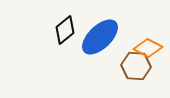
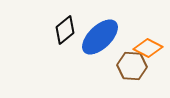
brown hexagon: moved 4 px left
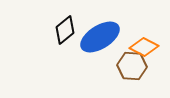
blue ellipse: rotated 12 degrees clockwise
orange diamond: moved 4 px left, 1 px up
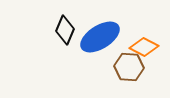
black diamond: rotated 28 degrees counterclockwise
brown hexagon: moved 3 px left, 1 px down
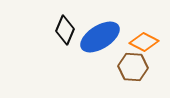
orange diamond: moved 5 px up
brown hexagon: moved 4 px right
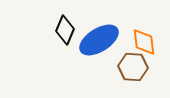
blue ellipse: moved 1 px left, 3 px down
orange diamond: rotated 56 degrees clockwise
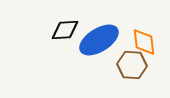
black diamond: rotated 64 degrees clockwise
brown hexagon: moved 1 px left, 2 px up
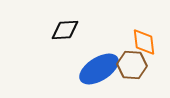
blue ellipse: moved 29 px down
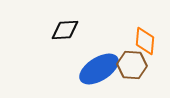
orange diamond: moved 1 px right, 1 px up; rotated 12 degrees clockwise
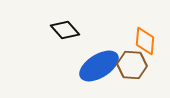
black diamond: rotated 52 degrees clockwise
blue ellipse: moved 3 px up
